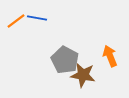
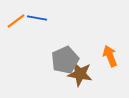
gray pentagon: rotated 20 degrees clockwise
brown star: moved 3 px left, 1 px up
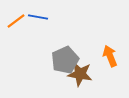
blue line: moved 1 px right, 1 px up
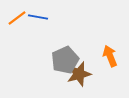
orange line: moved 1 px right, 3 px up
brown star: moved 1 px left; rotated 25 degrees counterclockwise
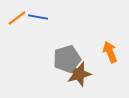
orange arrow: moved 4 px up
gray pentagon: moved 2 px right, 1 px up; rotated 8 degrees clockwise
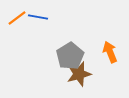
gray pentagon: moved 3 px right, 3 px up; rotated 16 degrees counterclockwise
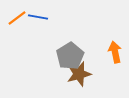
orange arrow: moved 5 px right; rotated 10 degrees clockwise
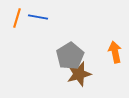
orange line: rotated 36 degrees counterclockwise
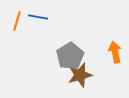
orange line: moved 3 px down
brown star: moved 1 px right, 1 px down
